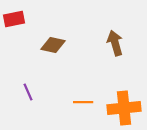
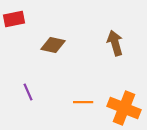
orange cross: rotated 28 degrees clockwise
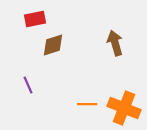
red rectangle: moved 21 px right
brown diamond: rotated 30 degrees counterclockwise
purple line: moved 7 px up
orange line: moved 4 px right, 2 px down
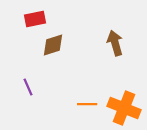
purple line: moved 2 px down
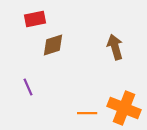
brown arrow: moved 4 px down
orange line: moved 9 px down
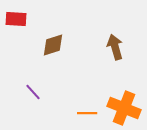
red rectangle: moved 19 px left; rotated 15 degrees clockwise
purple line: moved 5 px right, 5 px down; rotated 18 degrees counterclockwise
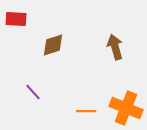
orange cross: moved 2 px right
orange line: moved 1 px left, 2 px up
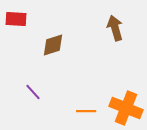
brown arrow: moved 19 px up
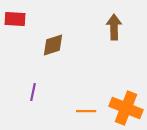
red rectangle: moved 1 px left
brown arrow: moved 1 px left, 1 px up; rotated 15 degrees clockwise
purple line: rotated 54 degrees clockwise
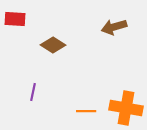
brown arrow: rotated 105 degrees counterclockwise
brown diamond: rotated 50 degrees clockwise
orange cross: rotated 12 degrees counterclockwise
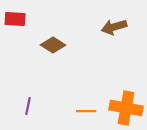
purple line: moved 5 px left, 14 px down
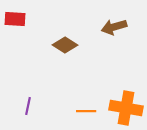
brown diamond: moved 12 px right
